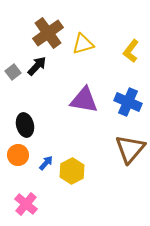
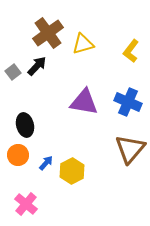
purple triangle: moved 2 px down
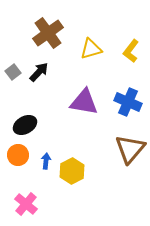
yellow triangle: moved 8 px right, 5 px down
black arrow: moved 2 px right, 6 px down
black ellipse: rotated 75 degrees clockwise
blue arrow: moved 2 px up; rotated 35 degrees counterclockwise
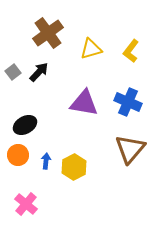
purple triangle: moved 1 px down
yellow hexagon: moved 2 px right, 4 px up
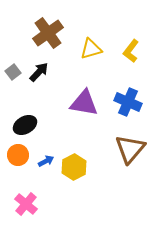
blue arrow: rotated 56 degrees clockwise
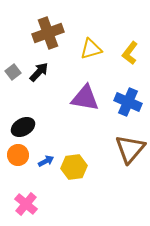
brown cross: rotated 16 degrees clockwise
yellow L-shape: moved 1 px left, 2 px down
purple triangle: moved 1 px right, 5 px up
black ellipse: moved 2 px left, 2 px down
yellow hexagon: rotated 20 degrees clockwise
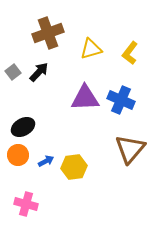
purple triangle: rotated 12 degrees counterclockwise
blue cross: moved 7 px left, 2 px up
pink cross: rotated 25 degrees counterclockwise
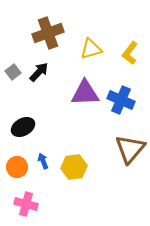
purple triangle: moved 5 px up
orange circle: moved 1 px left, 12 px down
blue arrow: moved 3 px left; rotated 84 degrees counterclockwise
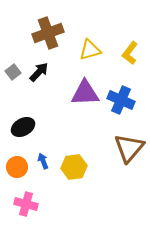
yellow triangle: moved 1 px left, 1 px down
brown triangle: moved 1 px left, 1 px up
